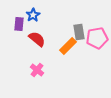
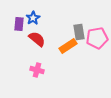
blue star: moved 3 px down
orange rectangle: rotated 12 degrees clockwise
pink cross: rotated 24 degrees counterclockwise
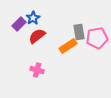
purple rectangle: rotated 40 degrees clockwise
red semicircle: moved 3 px up; rotated 78 degrees counterclockwise
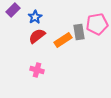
blue star: moved 2 px right, 1 px up
purple rectangle: moved 6 px left, 14 px up
pink pentagon: moved 14 px up
orange rectangle: moved 5 px left, 6 px up
